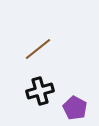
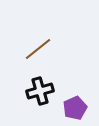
purple pentagon: rotated 20 degrees clockwise
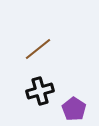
purple pentagon: moved 1 px left, 1 px down; rotated 15 degrees counterclockwise
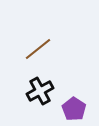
black cross: rotated 12 degrees counterclockwise
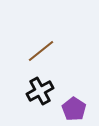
brown line: moved 3 px right, 2 px down
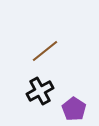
brown line: moved 4 px right
